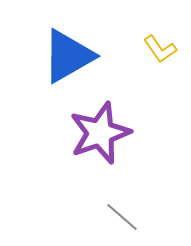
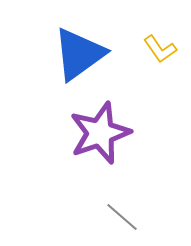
blue triangle: moved 11 px right, 2 px up; rotated 6 degrees counterclockwise
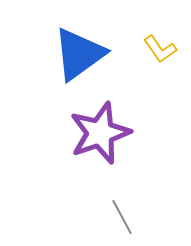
gray line: rotated 21 degrees clockwise
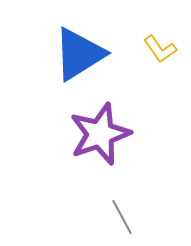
blue triangle: rotated 4 degrees clockwise
purple star: moved 1 px down
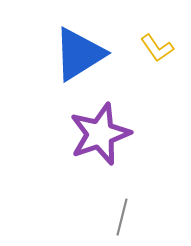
yellow L-shape: moved 3 px left, 1 px up
gray line: rotated 42 degrees clockwise
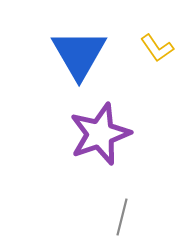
blue triangle: rotated 28 degrees counterclockwise
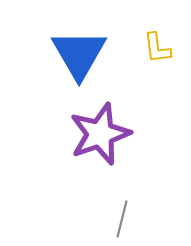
yellow L-shape: rotated 28 degrees clockwise
gray line: moved 2 px down
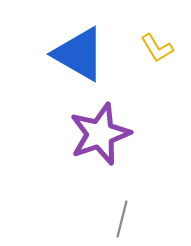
yellow L-shape: rotated 24 degrees counterclockwise
blue triangle: rotated 30 degrees counterclockwise
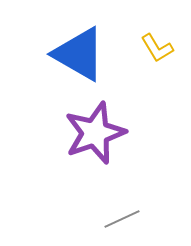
purple star: moved 5 px left, 1 px up
gray line: rotated 51 degrees clockwise
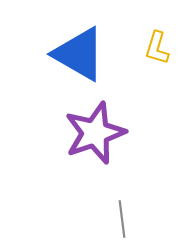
yellow L-shape: rotated 48 degrees clockwise
gray line: rotated 72 degrees counterclockwise
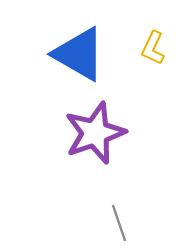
yellow L-shape: moved 4 px left; rotated 8 degrees clockwise
gray line: moved 3 px left, 4 px down; rotated 12 degrees counterclockwise
